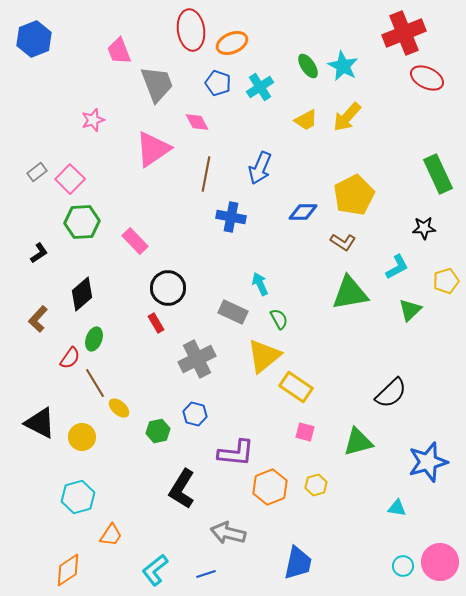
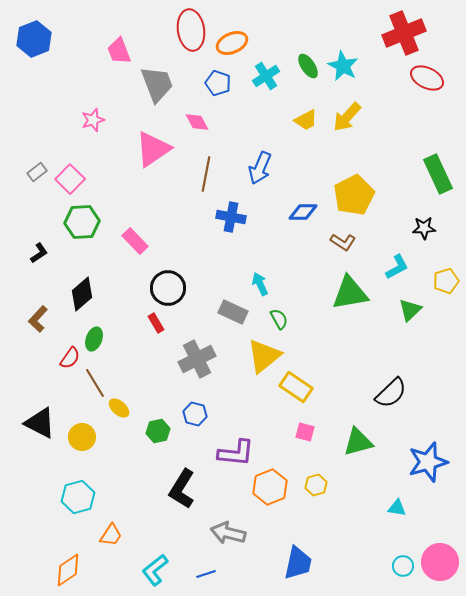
cyan cross at (260, 87): moved 6 px right, 11 px up
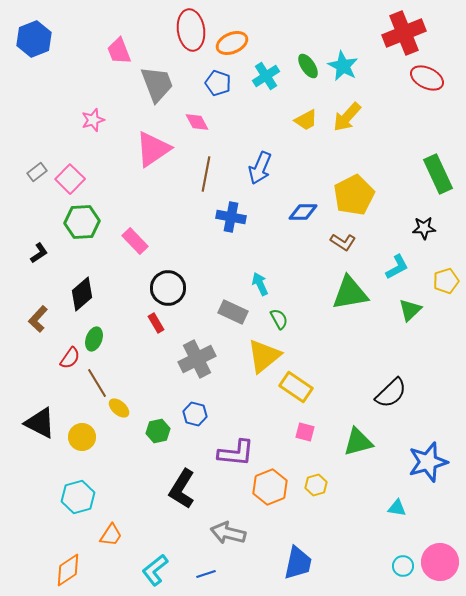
brown line at (95, 383): moved 2 px right
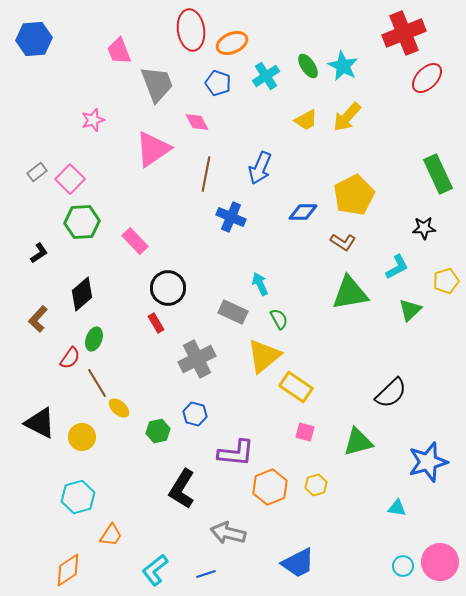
blue hexagon at (34, 39): rotated 16 degrees clockwise
red ellipse at (427, 78): rotated 72 degrees counterclockwise
blue cross at (231, 217): rotated 12 degrees clockwise
blue trapezoid at (298, 563): rotated 51 degrees clockwise
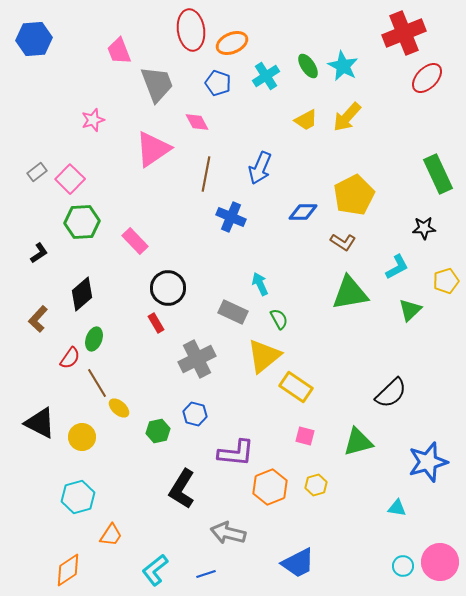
pink square at (305, 432): moved 4 px down
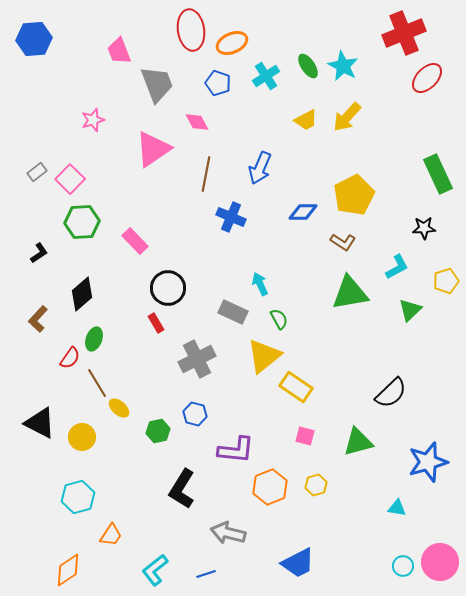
purple L-shape at (236, 453): moved 3 px up
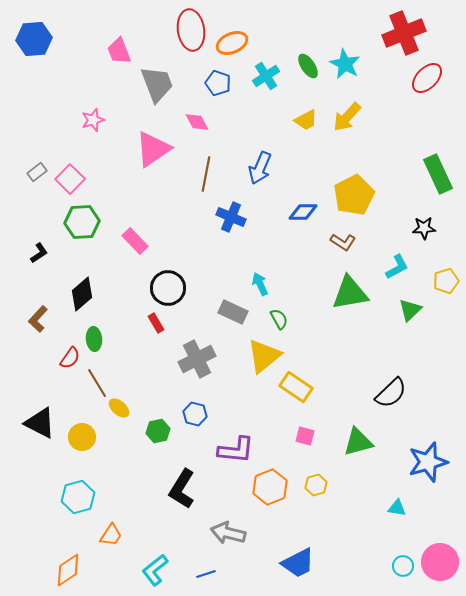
cyan star at (343, 66): moved 2 px right, 2 px up
green ellipse at (94, 339): rotated 25 degrees counterclockwise
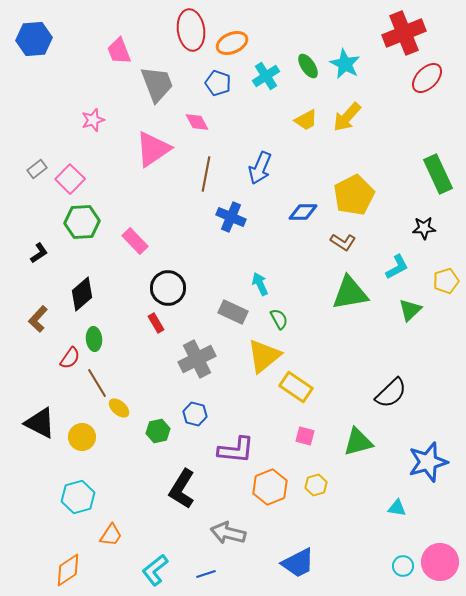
gray rectangle at (37, 172): moved 3 px up
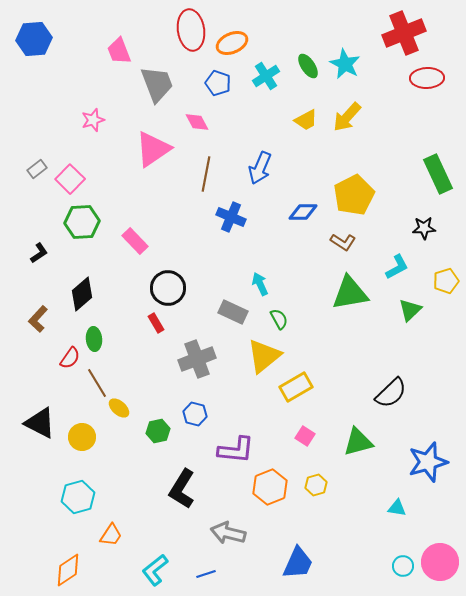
red ellipse at (427, 78): rotated 44 degrees clockwise
gray cross at (197, 359): rotated 6 degrees clockwise
yellow rectangle at (296, 387): rotated 64 degrees counterclockwise
pink square at (305, 436): rotated 18 degrees clockwise
blue trapezoid at (298, 563): rotated 39 degrees counterclockwise
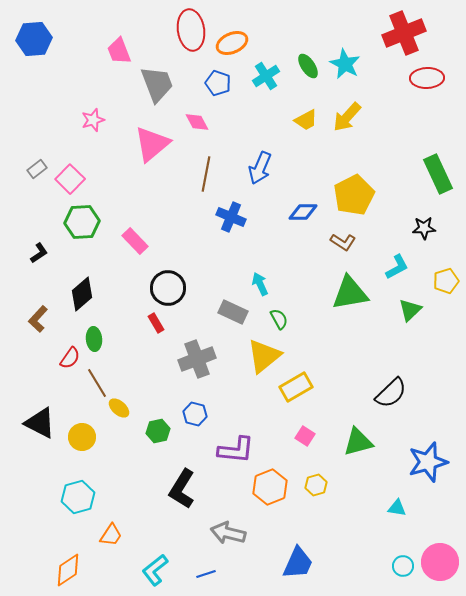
pink triangle at (153, 149): moved 1 px left, 5 px up; rotated 6 degrees counterclockwise
